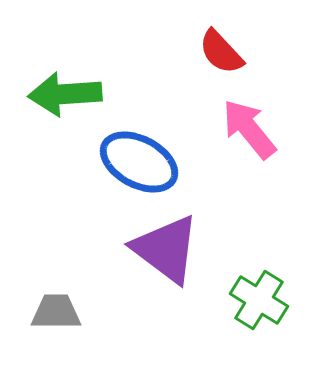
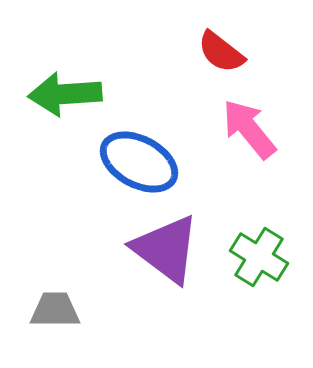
red semicircle: rotated 9 degrees counterclockwise
green cross: moved 43 px up
gray trapezoid: moved 1 px left, 2 px up
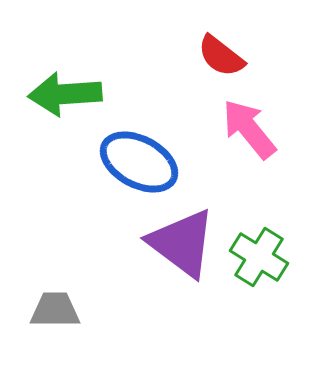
red semicircle: moved 4 px down
purple triangle: moved 16 px right, 6 px up
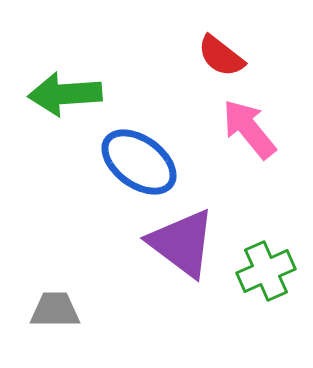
blue ellipse: rotated 8 degrees clockwise
green cross: moved 7 px right, 14 px down; rotated 34 degrees clockwise
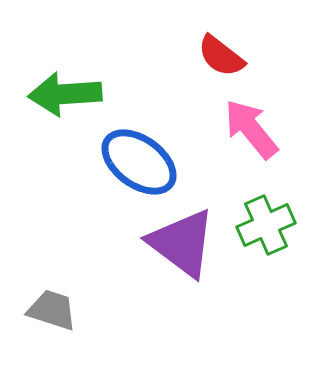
pink arrow: moved 2 px right
green cross: moved 46 px up
gray trapezoid: moved 3 px left; rotated 18 degrees clockwise
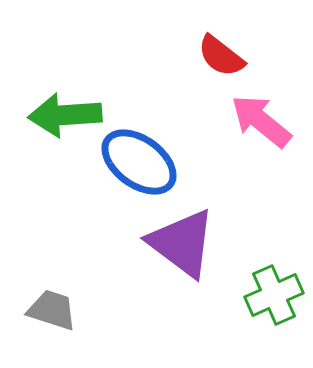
green arrow: moved 21 px down
pink arrow: moved 10 px right, 8 px up; rotated 12 degrees counterclockwise
green cross: moved 8 px right, 70 px down
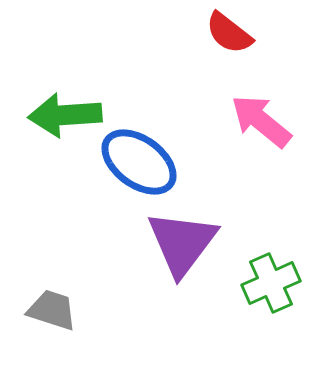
red semicircle: moved 8 px right, 23 px up
purple triangle: rotated 30 degrees clockwise
green cross: moved 3 px left, 12 px up
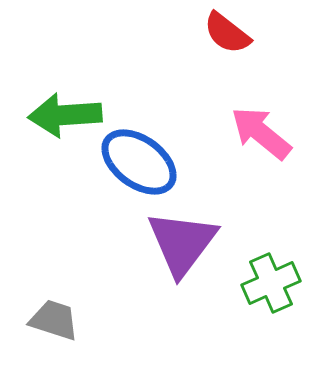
red semicircle: moved 2 px left
pink arrow: moved 12 px down
gray trapezoid: moved 2 px right, 10 px down
